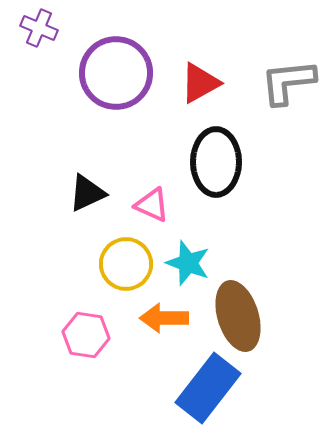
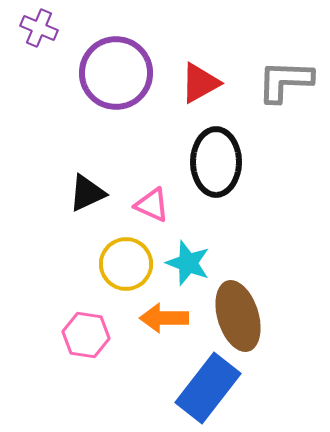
gray L-shape: moved 3 px left, 1 px up; rotated 8 degrees clockwise
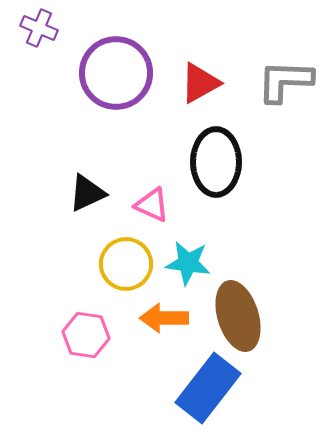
cyan star: rotated 12 degrees counterclockwise
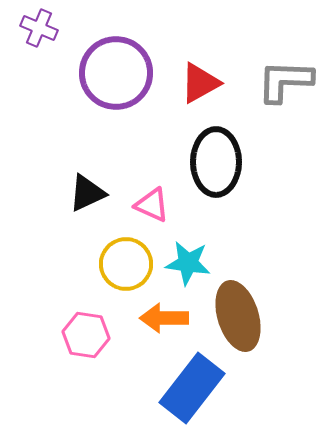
blue rectangle: moved 16 px left
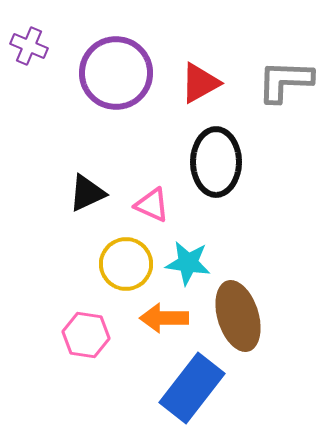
purple cross: moved 10 px left, 18 px down
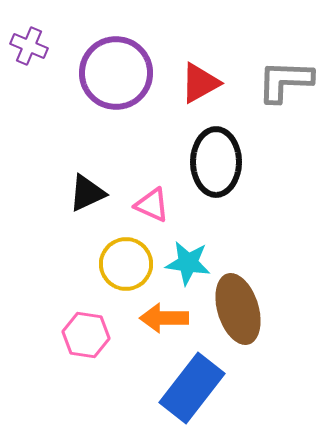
brown ellipse: moved 7 px up
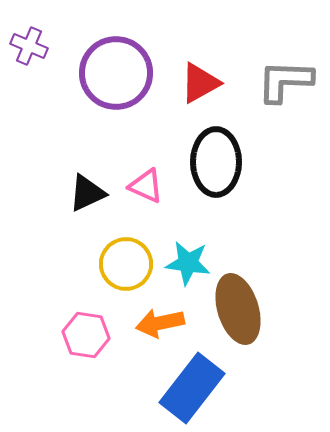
pink triangle: moved 6 px left, 19 px up
orange arrow: moved 4 px left, 5 px down; rotated 12 degrees counterclockwise
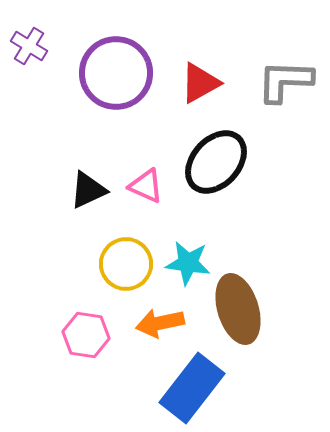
purple cross: rotated 9 degrees clockwise
black ellipse: rotated 42 degrees clockwise
black triangle: moved 1 px right, 3 px up
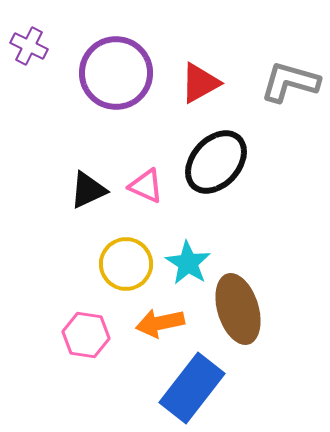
purple cross: rotated 6 degrees counterclockwise
gray L-shape: moved 5 px right, 1 px down; rotated 14 degrees clockwise
cyan star: rotated 24 degrees clockwise
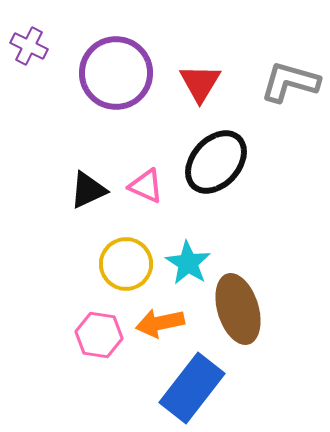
red triangle: rotated 30 degrees counterclockwise
pink hexagon: moved 13 px right
